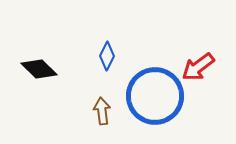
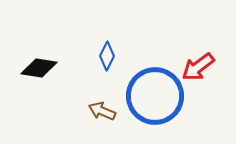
black diamond: moved 1 px up; rotated 36 degrees counterclockwise
brown arrow: rotated 60 degrees counterclockwise
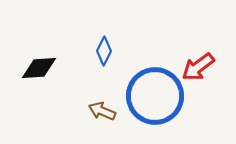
blue diamond: moved 3 px left, 5 px up
black diamond: rotated 12 degrees counterclockwise
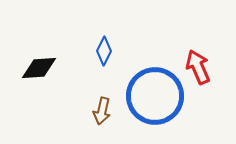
red arrow: rotated 104 degrees clockwise
brown arrow: rotated 100 degrees counterclockwise
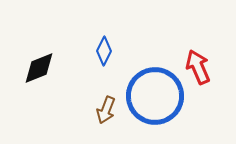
black diamond: rotated 18 degrees counterclockwise
brown arrow: moved 4 px right, 1 px up; rotated 8 degrees clockwise
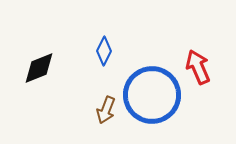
blue circle: moved 3 px left, 1 px up
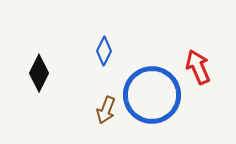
black diamond: moved 5 px down; rotated 42 degrees counterclockwise
